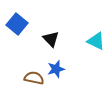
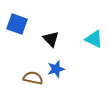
blue square: rotated 20 degrees counterclockwise
cyan triangle: moved 2 px left, 2 px up
brown semicircle: moved 1 px left
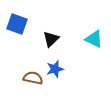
black triangle: rotated 30 degrees clockwise
blue star: moved 1 px left
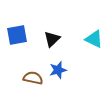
blue square: moved 11 px down; rotated 30 degrees counterclockwise
black triangle: moved 1 px right
blue star: moved 3 px right, 1 px down
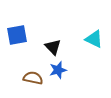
black triangle: moved 1 px right, 8 px down; rotated 30 degrees counterclockwise
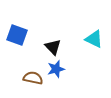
blue square: rotated 30 degrees clockwise
blue star: moved 2 px left, 1 px up
